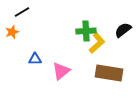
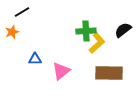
brown rectangle: rotated 8 degrees counterclockwise
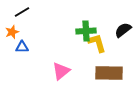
yellow L-shape: rotated 65 degrees counterclockwise
blue triangle: moved 13 px left, 12 px up
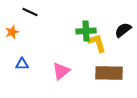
black line: moved 8 px right; rotated 56 degrees clockwise
blue triangle: moved 17 px down
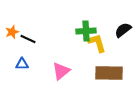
black line: moved 2 px left, 27 px down
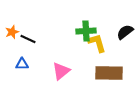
black semicircle: moved 2 px right, 2 px down
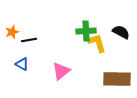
black semicircle: moved 4 px left; rotated 66 degrees clockwise
black line: moved 1 px right, 1 px down; rotated 35 degrees counterclockwise
blue triangle: rotated 32 degrees clockwise
brown rectangle: moved 8 px right, 6 px down
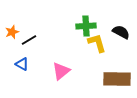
green cross: moved 5 px up
black line: rotated 21 degrees counterclockwise
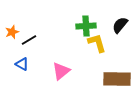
black semicircle: moved 1 px left, 7 px up; rotated 78 degrees counterclockwise
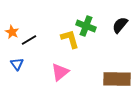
green cross: rotated 24 degrees clockwise
orange star: rotated 24 degrees counterclockwise
yellow L-shape: moved 27 px left, 4 px up
blue triangle: moved 5 px left; rotated 24 degrees clockwise
pink triangle: moved 1 px left, 1 px down
